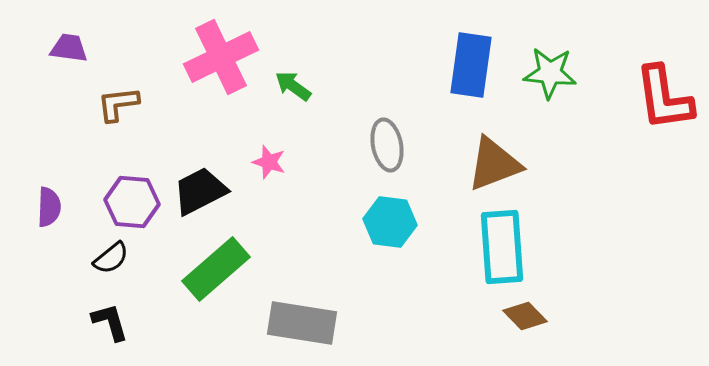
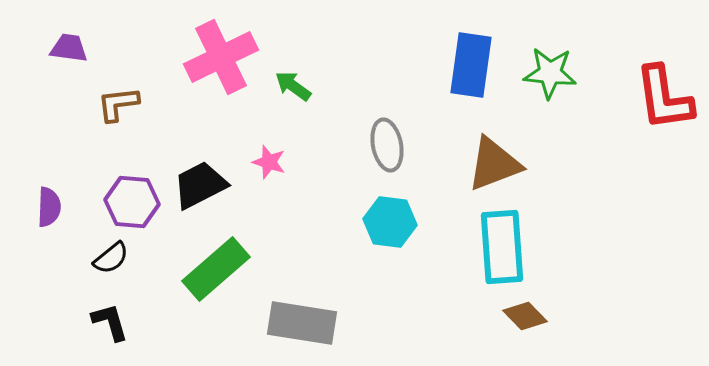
black trapezoid: moved 6 px up
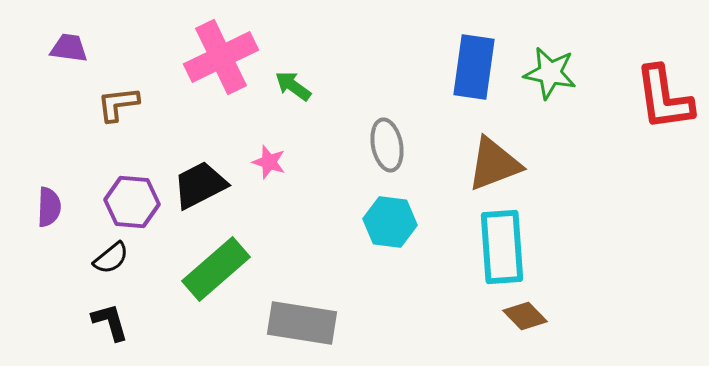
blue rectangle: moved 3 px right, 2 px down
green star: rotated 6 degrees clockwise
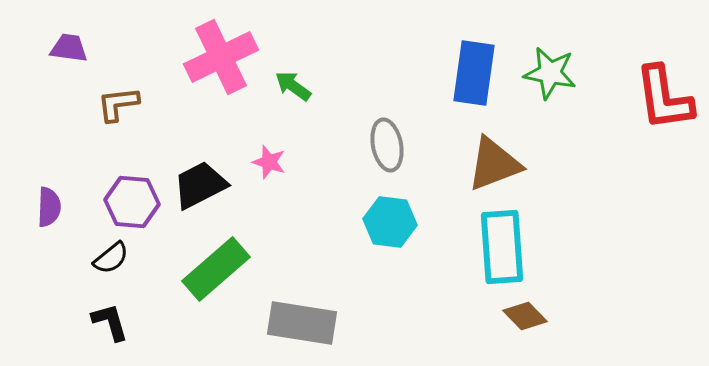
blue rectangle: moved 6 px down
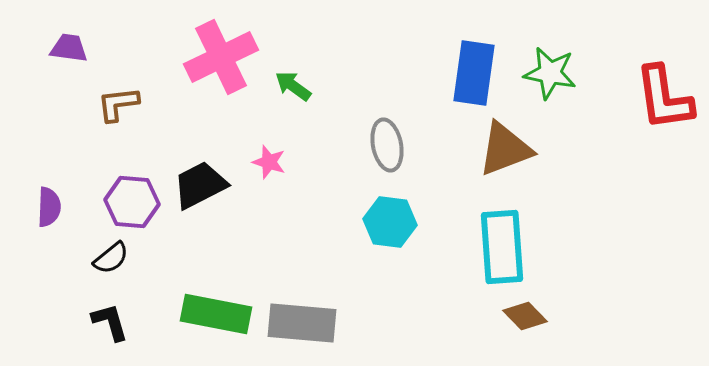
brown triangle: moved 11 px right, 15 px up
green rectangle: moved 45 px down; rotated 52 degrees clockwise
gray rectangle: rotated 4 degrees counterclockwise
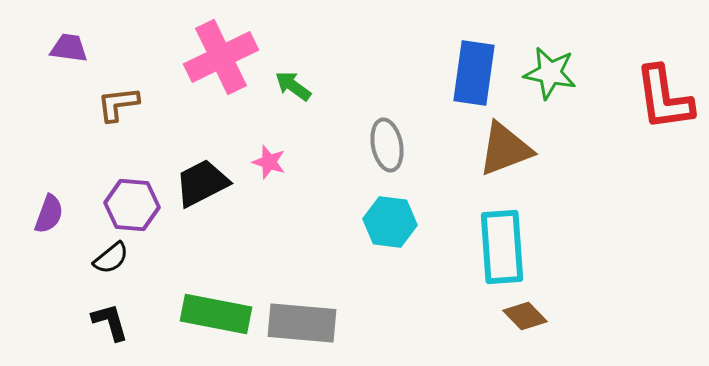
black trapezoid: moved 2 px right, 2 px up
purple hexagon: moved 3 px down
purple semicircle: moved 7 px down; rotated 18 degrees clockwise
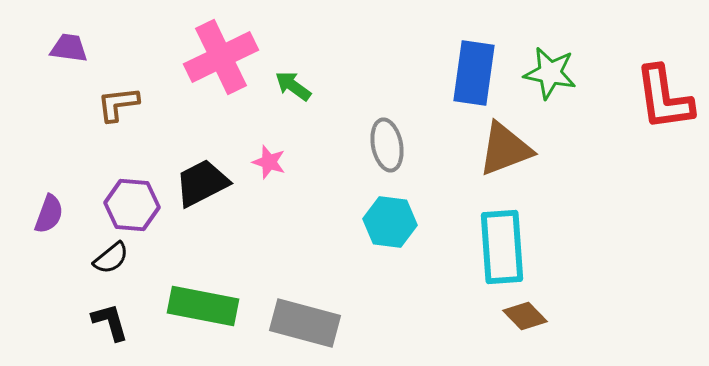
green rectangle: moved 13 px left, 8 px up
gray rectangle: moved 3 px right; rotated 10 degrees clockwise
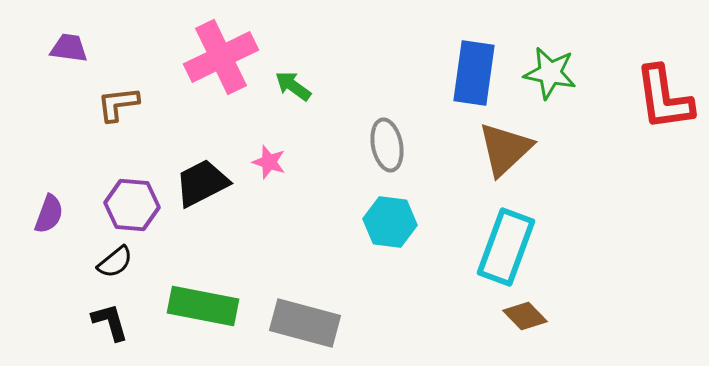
brown triangle: rotated 22 degrees counterclockwise
cyan rectangle: moved 4 px right; rotated 24 degrees clockwise
black semicircle: moved 4 px right, 4 px down
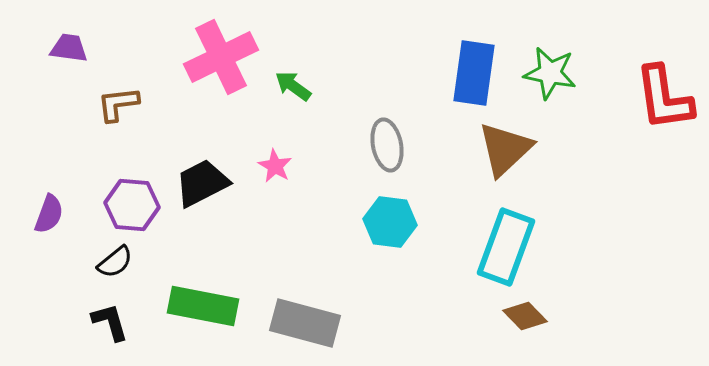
pink star: moved 6 px right, 4 px down; rotated 12 degrees clockwise
